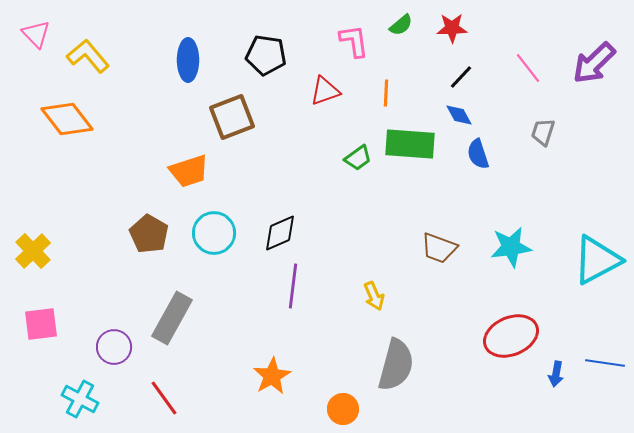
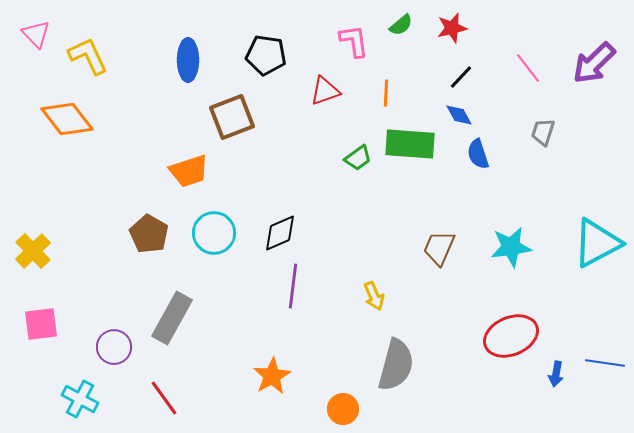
red star: rotated 12 degrees counterclockwise
yellow L-shape: rotated 15 degrees clockwise
brown trapezoid: rotated 93 degrees clockwise
cyan triangle: moved 17 px up
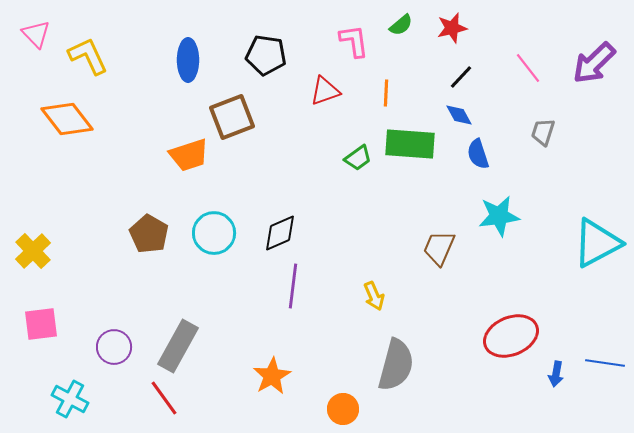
orange trapezoid: moved 16 px up
cyan star: moved 12 px left, 31 px up
gray rectangle: moved 6 px right, 28 px down
cyan cross: moved 10 px left
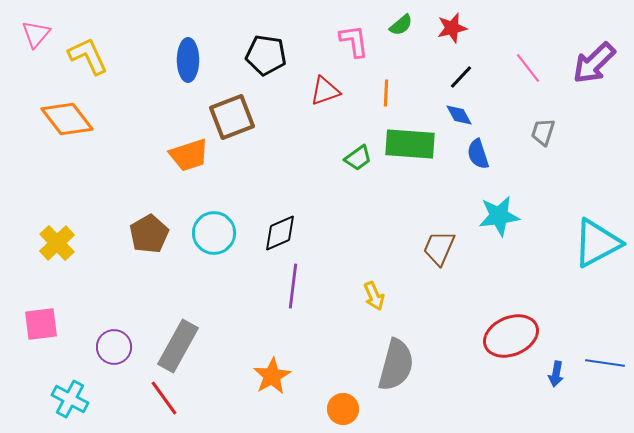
pink triangle: rotated 24 degrees clockwise
brown pentagon: rotated 12 degrees clockwise
yellow cross: moved 24 px right, 8 px up
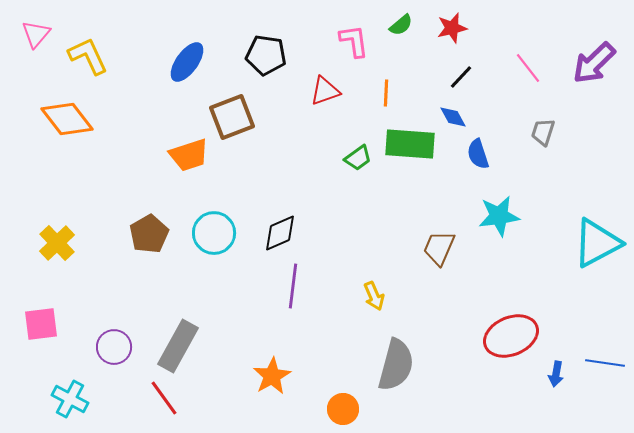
blue ellipse: moved 1 px left, 2 px down; rotated 36 degrees clockwise
blue diamond: moved 6 px left, 2 px down
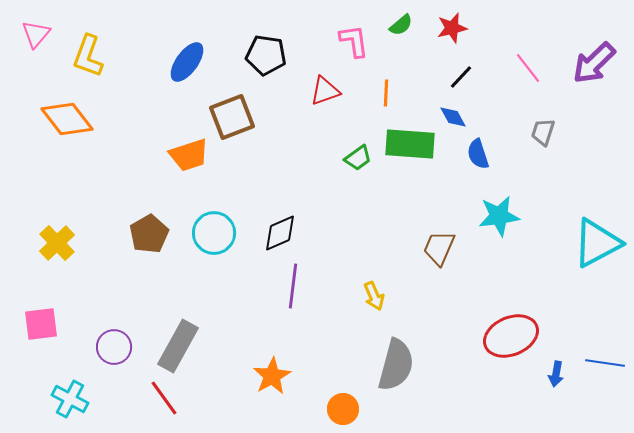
yellow L-shape: rotated 135 degrees counterclockwise
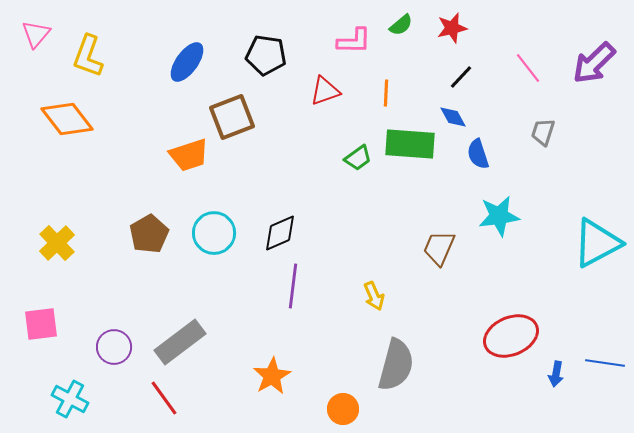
pink L-shape: rotated 99 degrees clockwise
gray rectangle: moved 2 px right, 4 px up; rotated 24 degrees clockwise
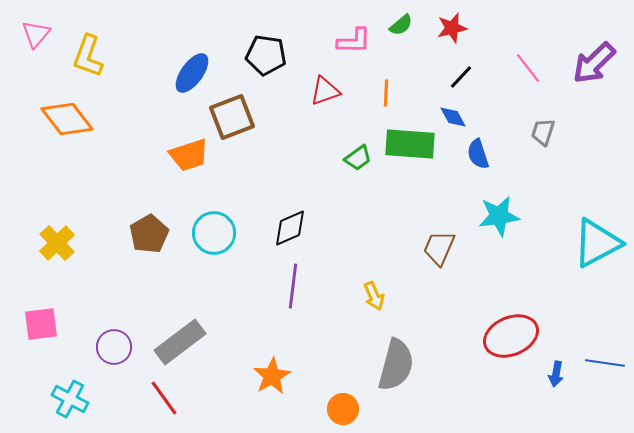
blue ellipse: moved 5 px right, 11 px down
black diamond: moved 10 px right, 5 px up
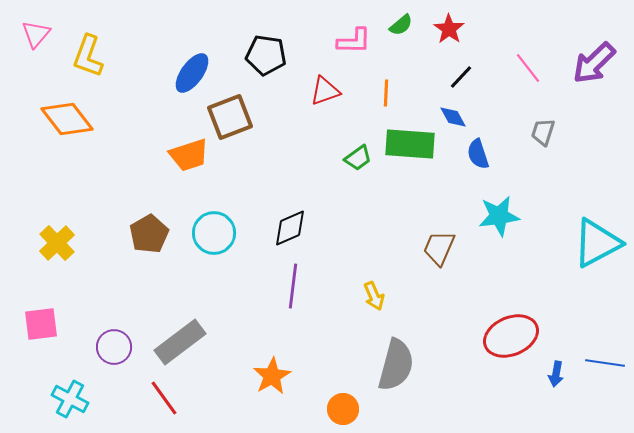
red star: moved 3 px left, 1 px down; rotated 24 degrees counterclockwise
brown square: moved 2 px left
